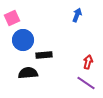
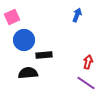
pink square: moved 1 px up
blue circle: moved 1 px right
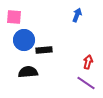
pink square: moved 2 px right; rotated 28 degrees clockwise
black rectangle: moved 5 px up
black semicircle: moved 1 px up
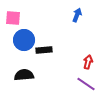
pink square: moved 1 px left, 1 px down
black semicircle: moved 4 px left, 3 px down
purple line: moved 1 px down
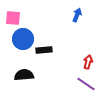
blue circle: moved 1 px left, 1 px up
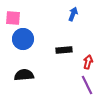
blue arrow: moved 4 px left, 1 px up
black rectangle: moved 20 px right
purple line: moved 1 px right, 1 px down; rotated 30 degrees clockwise
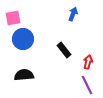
pink square: rotated 14 degrees counterclockwise
black rectangle: rotated 56 degrees clockwise
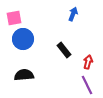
pink square: moved 1 px right
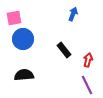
red arrow: moved 2 px up
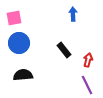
blue arrow: rotated 24 degrees counterclockwise
blue circle: moved 4 px left, 4 px down
black semicircle: moved 1 px left
